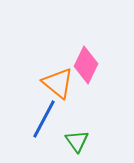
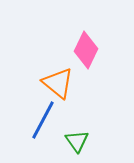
pink diamond: moved 15 px up
blue line: moved 1 px left, 1 px down
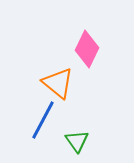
pink diamond: moved 1 px right, 1 px up
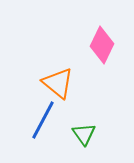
pink diamond: moved 15 px right, 4 px up
green triangle: moved 7 px right, 7 px up
